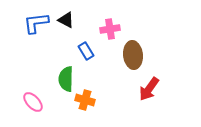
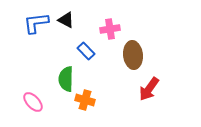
blue rectangle: rotated 12 degrees counterclockwise
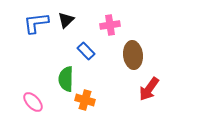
black triangle: rotated 48 degrees clockwise
pink cross: moved 4 px up
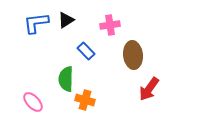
black triangle: rotated 12 degrees clockwise
